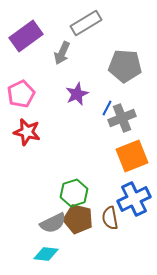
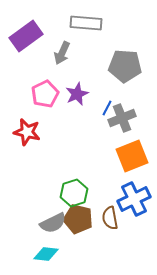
gray rectangle: rotated 36 degrees clockwise
pink pentagon: moved 24 px right
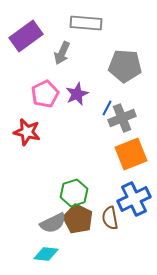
orange square: moved 1 px left, 2 px up
brown pentagon: rotated 12 degrees clockwise
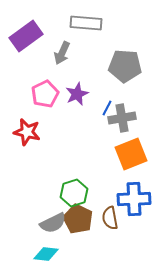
gray cross: rotated 12 degrees clockwise
blue cross: rotated 24 degrees clockwise
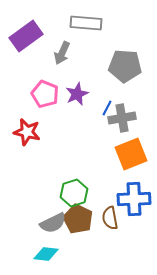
pink pentagon: rotated 24 degrees counterclockwise
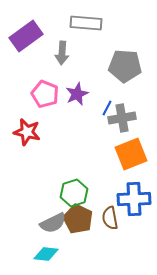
gray arrow: rotated 20 degrees counterclockwise
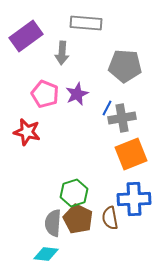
gray semicircle: rotated 120 degrees clockwise
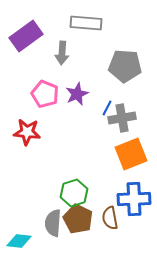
red star: rotated 8 degrees counterclockwise
cyan diamond: moved 27 px left, 13 px up
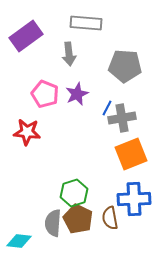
gray arrow: moved 7 px right, 1 px down; rotated 10 degrees counterclockwise
